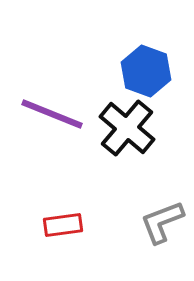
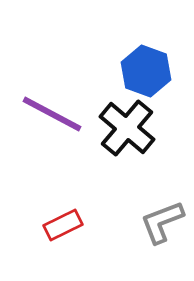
purple line: rotated 6 degrees clockwise
red rectangle: rotated 18 degrees counterclockwise
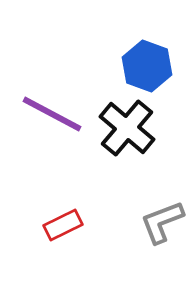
blue hexagon: moved 1 px right, 5 px up
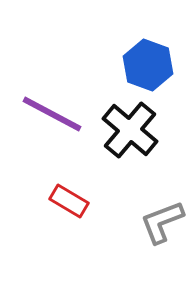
blue hexagon: moved 1 px right, 1 px up
black cross: moved 3 px right, 2 px down
red rectangle: moved 6 px right, 24 px up; rotated 57 degrees clockwise
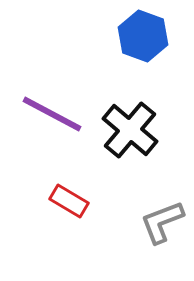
blue hexagon: moved 5 px left, 29 px up
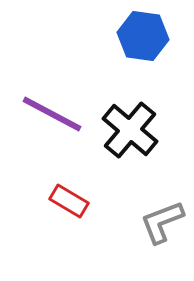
blue hexagon: rotated 12 degrees counterclockwise
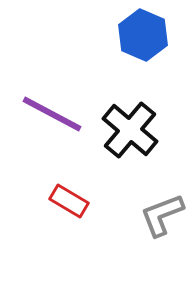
blue hexagon: moved 1 px up; rotated 15 degrees clockwise
gray L-shape: moved 7 px up
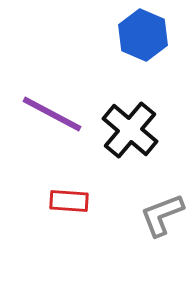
red rectangle: rotated 27 degrees counterclockwise
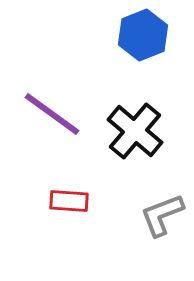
blue hexagon: rotated 15 degrees clockwise
purple line: rotated 8 degrees clockwise
black cross: moved 5 px right, 1 px down
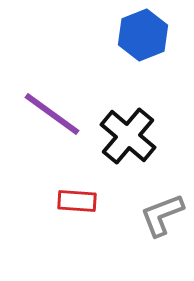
black cross: moved 7 px left, 5 px down
red rectangle: moved 8 px right
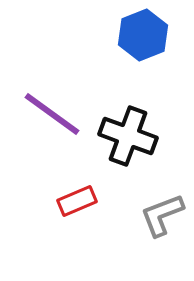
black cross: rotated 20 degrees counterclockwise
red rectangle: rotated 27 degrees counterclockwise
